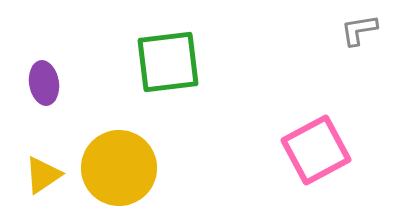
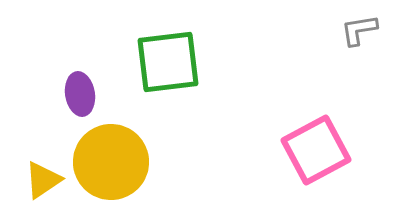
purple ellipse: moved 36 px right, 11 px down
yellow circle: moved 8 px left, 6 px up
yellow triangle: moved 5 px down
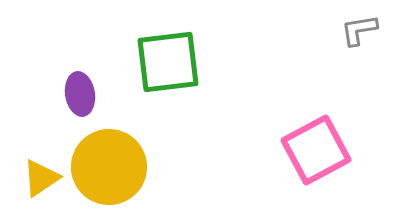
yellow circle: moved 2 px left, 5 px down
yellow triangle: moved 2 px left, 2 px up
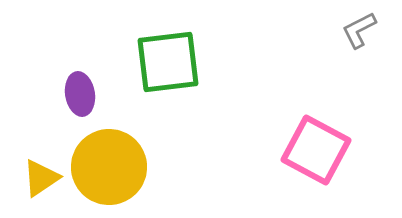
gray L-shape: rotated 18 degrees counterclockwise
pink square: rotated 34 degrees counterclockwise
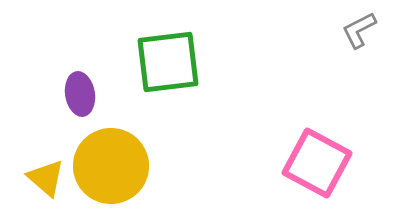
pink square: moved 1 px right, 13 px down
yellow circle: moved 2 px right, 1 px up
yellow triangle: moved 5 px right; rotated 45 degrees counterclockwise
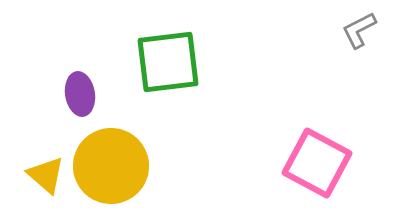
yellow triangle: moved 3 px up
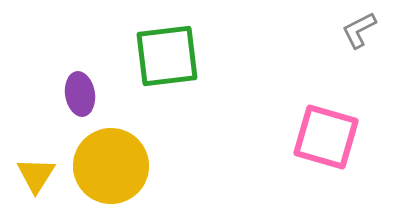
green square: moved 1 px left, 6 px up
pink square: moved 9 px right, 26 px up; rotated 12 degrees counterclockwise
yellow triangle: moved 10 px left; rotated 21 degrees clockwise
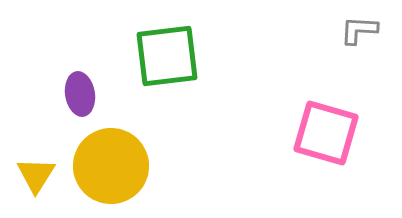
gray L-shape: rotated 30 degrees clockwise
pink square: moved 4 px up
